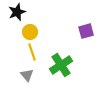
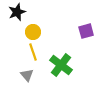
yellow circle: moved 3 px right
yellow line: moved 1 px right
green cross: rotated 20 degrees counterclockwise
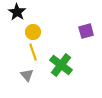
black star: rotated 18 degrees counterclockwise
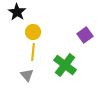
purple square: moved 1 px left, 4 px down; rotated 21 degrees counterclockwise
yellow line: rotated 24 degrees clockwise
green cross: moved 4 px right
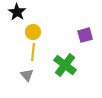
purple square: rotated 21 degrees clockwise
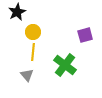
black star: rotated 12 degrees clockwise
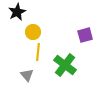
yellow line: moved 5 px right
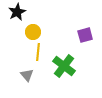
green cross: moved 1 px left, 1 px down
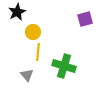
purple square: moved 16 px up
green cross: rotated 20 degrees counterclockwise
